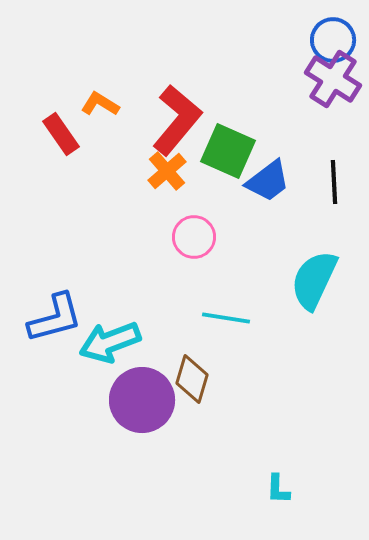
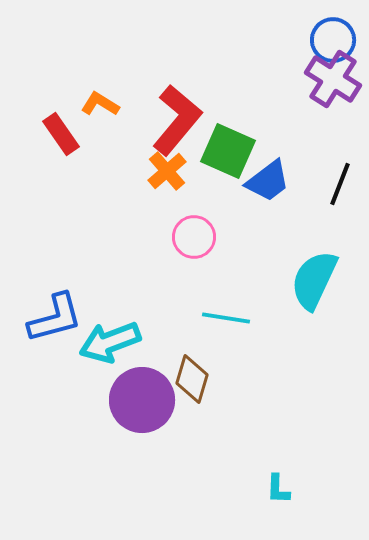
black line: moved 6 px right, 2 px down; rotated 24 degrees clockwise
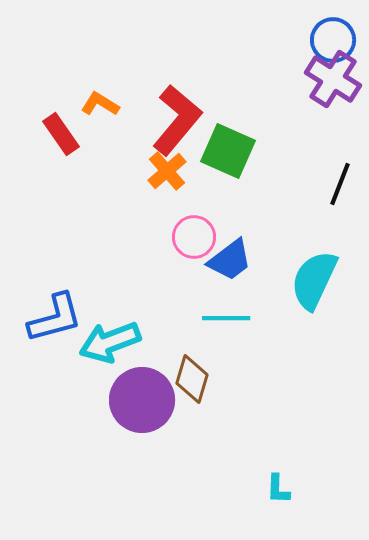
blue trapezoid: moved 38 px left, 79 px down
cyan line: rotated 9 degrees counterclockwise
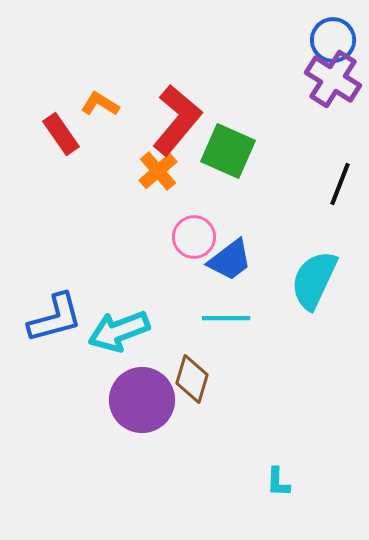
orange cross: moved 9 px left
cyan arrow: moved 9 px right, 11 px up
cyan L-shape: moved 7 px up
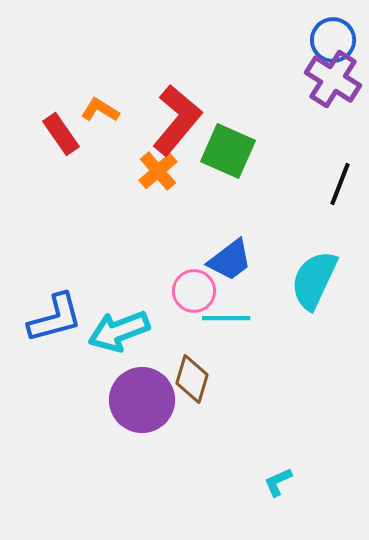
orange L-shape: moved 6 px down
pink circle: moved 54 px down
cyan L-shape: rotated 64 degrees clockwise
